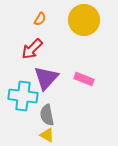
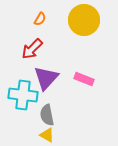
cyan cross: moved 1 px up
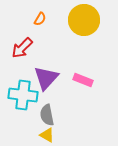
red arrow: moved 10 px left, 1 px up
pink rectangle: moved 1 px left, 1 px down
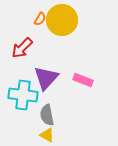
yellow circle: moved 22 px left
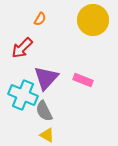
yellow circle: moved 31 px right
cyan cross: rotated 16 degrees clockwise
gray semicircle: moved 3 px left, 4 px up; rotated 15 degrees counterclockwise
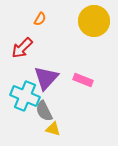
yellow circle: moved 1 px right, 1 px down
cyan cross: moved 2 px right, 1 px down
yellow triangle: moved 6 px right, 6 px up; rotated 14 degrees counterclockwise
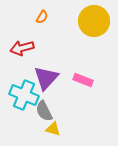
orange semicircle: moved 2 px right, 2 px up
red arrow: rotated 30 degrees clockwise
cyan cross: moved 1 px left, 1 px up
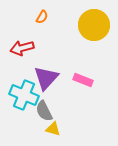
yellow circle: moved 4 px down
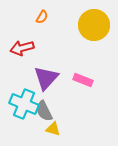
cyan cross: moved 9 px down
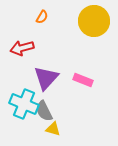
yellow circle: moved 4 px up
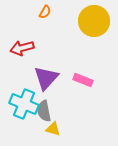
orange semicircle: moved 3 px right, 5 px up
gray semicircle: rotated 15 degrees clockwise
